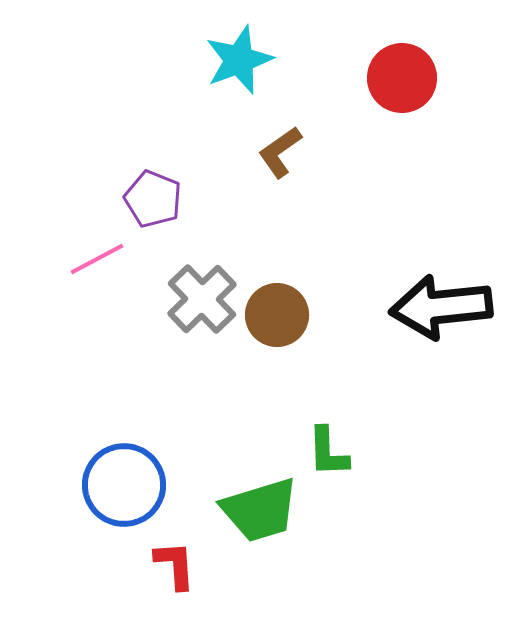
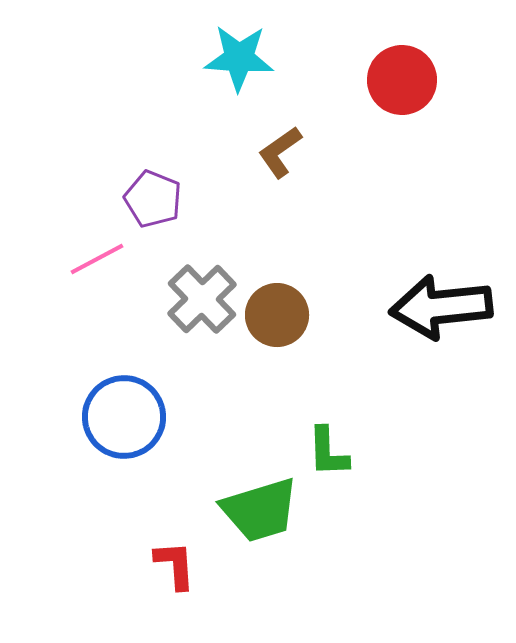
cyan star: moved 2 px up; rotated 24 degrees clockwise
red circle: moved 2 px down
blue circle: moved 68 px up
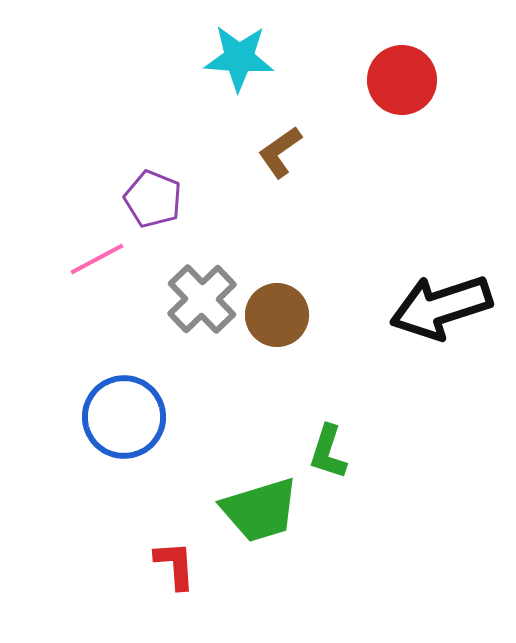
black arrow: rotated 12 degrees counterclockwise
green L-shape: rotated 20 degrees clockwise
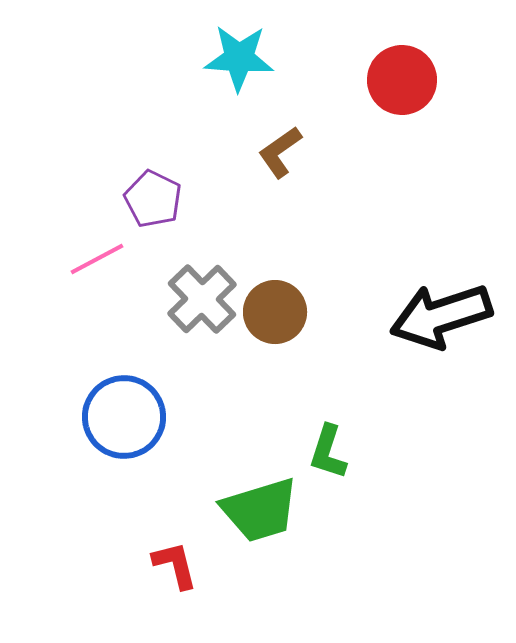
purple pentagon: rotated 4 degrees clockwise
black arrow: moved 9 px down
brown circle: moved 2 px left, 3 px up
red L-shape: rotated 10 degrees counterclockwise
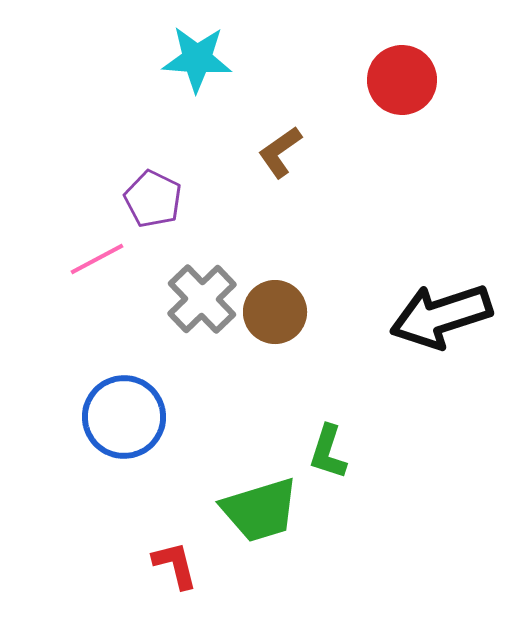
cyan star: moved 42 px left, 1 px down
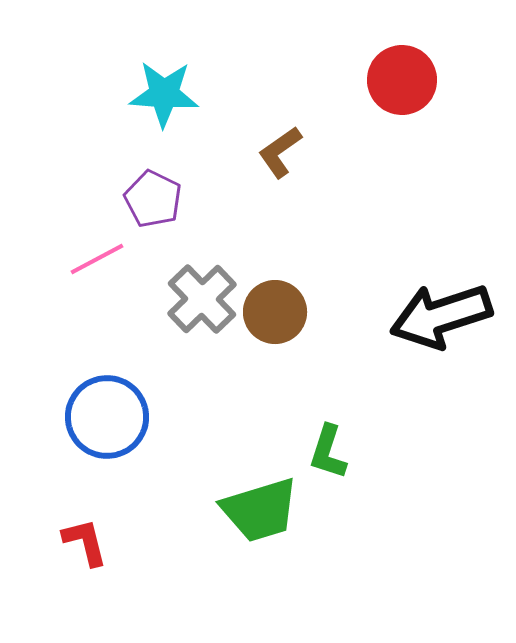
cyan star: moved 33 px left, 35 px down
blue circle: moved 17 px left
red L-shape: moved 90 px left, 23 px up
